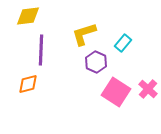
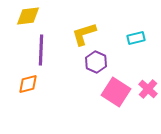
cyan rectangle: moved 13 px right, 5 px up; rotated 36 degrees clockwise
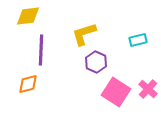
cyan rectangle: moved 2 px right, 2 px down
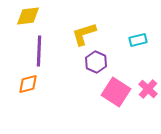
purple line: moved 2 px left, 1 px down
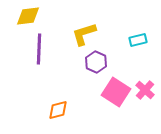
purple line: moved 2 px up
orange diamond: moved 30 px right, 26 px down
pink cross: moved 3 px left, 1 px down
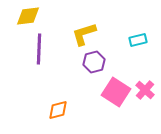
purple hexagon: moved 2 px left; rotated 20 degrees clockwise
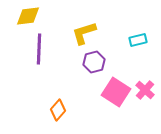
yellow L-shape: moved 1 px up
orange diamond: rotated 35 degrees counterclockwise
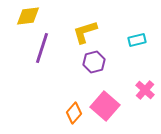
yellow L-shape: moved 1 px right, 1 px up
cyan rectangle: moved 1 px left
purple line: moved 3 px right, 1 px up; rotated 16 degrees clockwise
pink square: moved 11 px left, 14 px down; rotated 8 degrees clockwise
orange diamond: moved 16 px right, 3 px down
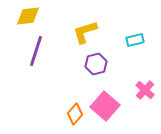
cyan rectangle: moved 2 px left
purple line: moved 6 px left, 3 px down
purple hexagon: moved 2 px right, 2 px down
orange diamond: moved 1 px right, 1 px down
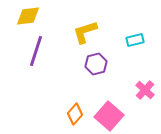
pink square: moved 4 px right, 10 px down
